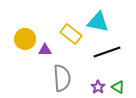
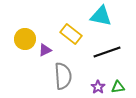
cyan triangle: moved 3 px right, 6 px up
purple triangle: rotated 24 degrees counterclockwise
gray semicircle: moved 1 px right, 2 px up
green triangle: rotated 40 degrees counterclockwise
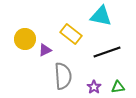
purple star: moved 4 px left
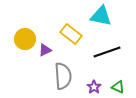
green triangle: rotated 32 degrees clockwise
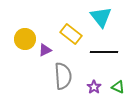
cyan triangle: moved 1 px down; rotated 40 degrees clockwise
black line: moved 3 px left; rotated 20 degrees clockwise
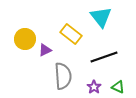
black line: moved 5 px down; rotated 20 degrees counterclockwise
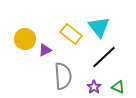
cyan triangle: moved 2 px left, 10 px down
black line: rotated 24 degrees counterclockwise
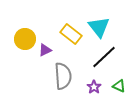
green triangle: moved 1 px right, 1 px up
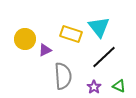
yellow rectangle: rotated 20 degrees counterclockwise
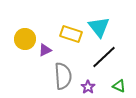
purple star: moved 6 px left
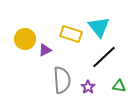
gray semicircle: moved 1 px left, 4 px down
green triangle: rotated 16 degrees counterclockwise
